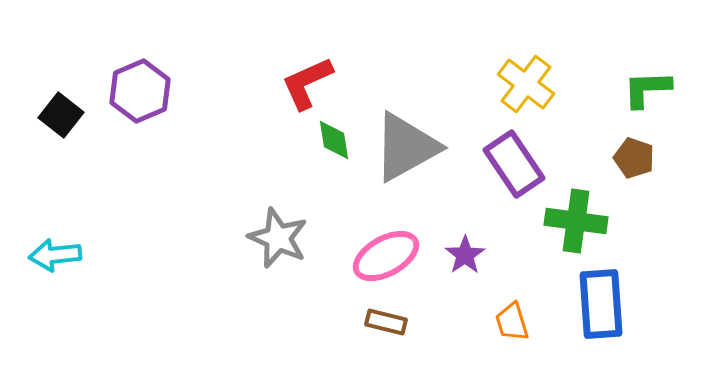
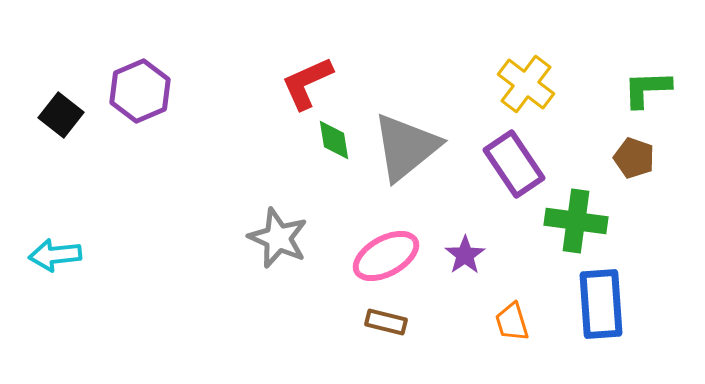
gray triangle: rotated 10 degrees counterclockwise
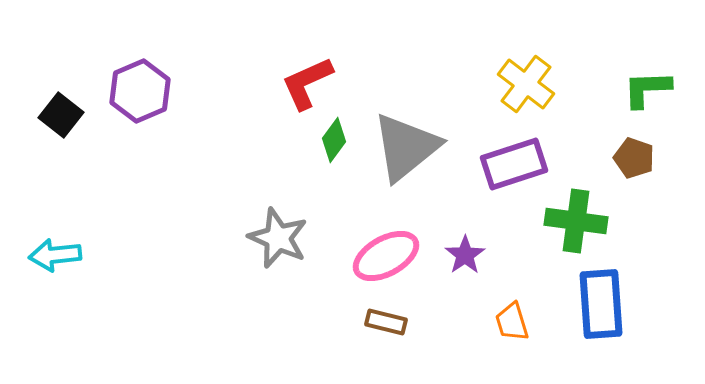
green diamond: rotated 45 degrees clockwise
purple rectangle: rotated 74 degrees counterclockwise
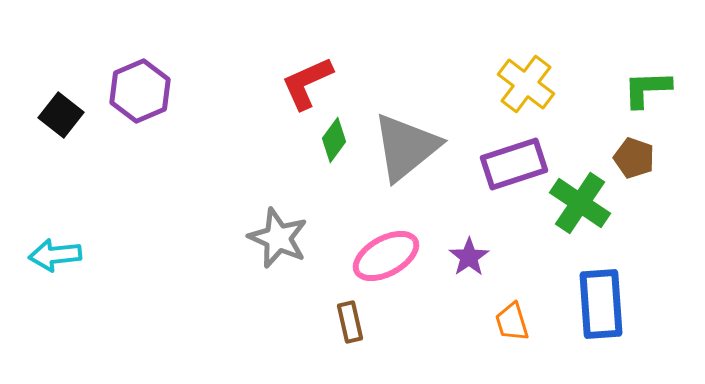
green cross: moved 4 px right, 18 px up; rotated 26 degrees clockwise
purple star: moved 4 px right, 2 px down
brown rectangle: moved 36 px left; rotated 63 degrees clockwise
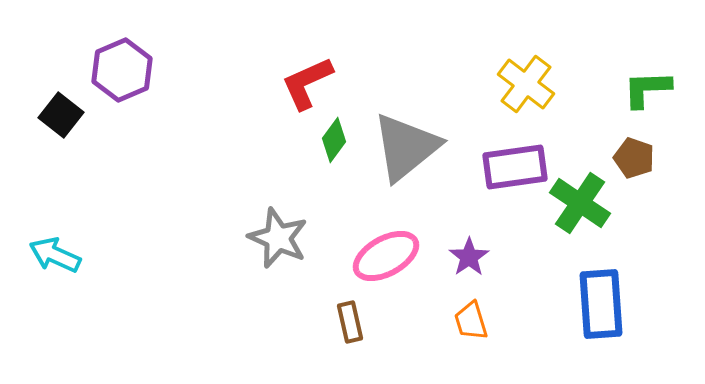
purple hexagon: moved 18 px left, 21 px up
purple rectangle: moved 1 px right, 3 px down; rotated 10 degrees clockwise
cyan arrow: rotated 30 degrees clockwise
orange trapezoid: moved 41 px left, 1 px up
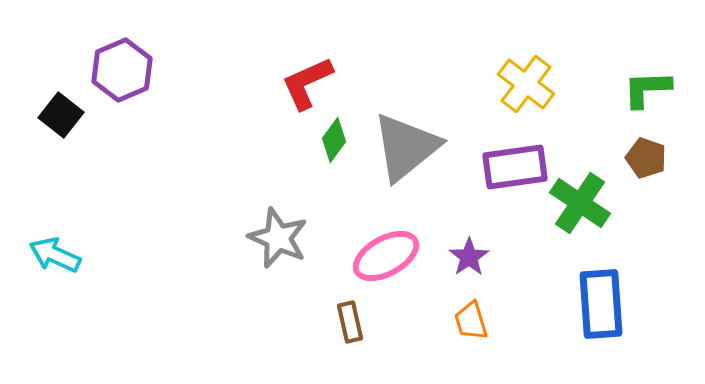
brown pentagon: moved 12 px right
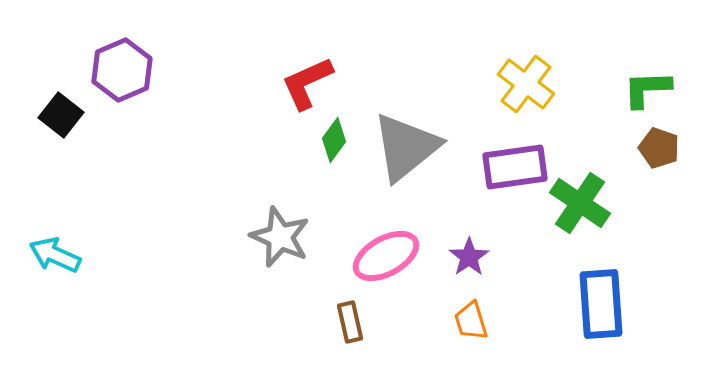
brown pentagon: moved 13 px right, 10 px up
gray star: moved 2 px right, 1 px up
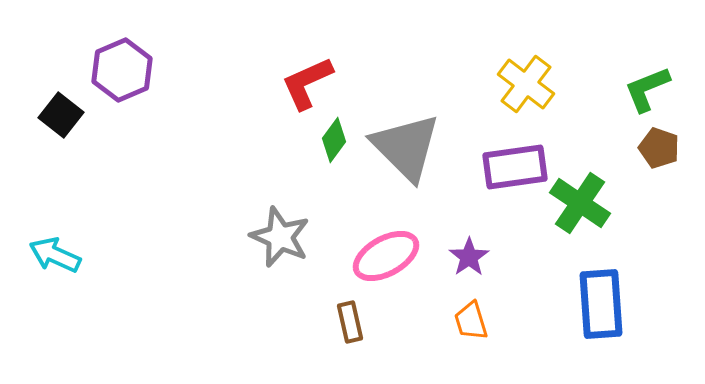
green L-shape: rotated 20 degrees counterclockwise
gray triangle: rotated 36 degrees counterclockwise
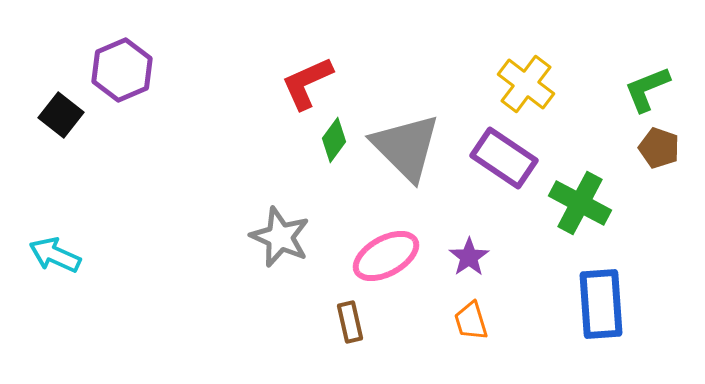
purple rectangle: moved 11 px left, 9 px up; rotated 42 degrees clockwise
green cross: rotated 6 degrees counterclockwise
